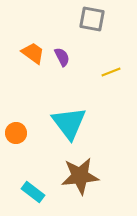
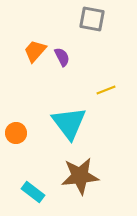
orange trapezoid: moved 2 px right, 2 px up; rotated 85 degrees counterclockwise
yellow line: moved 5 px left, 18 px down
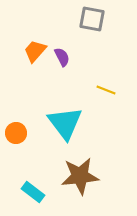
yellow line: rotated 42 degrees clockwise
cyan triangle: moved 4 px left
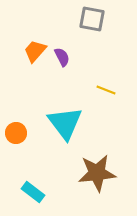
brown star: moved 17 px right, 3 px up
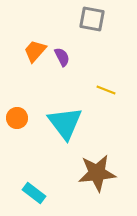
orange circle: moved 1 px right, 15 px up
cyan rectangle: moved 1 px right, 1 px down
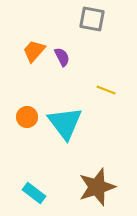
orange trapezoid: moved 1 px left
orange circle: moved 10 px right, 1 px up
brown star: moved 14 px down; rotated 12 degrees counterclockwise
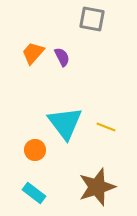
orange trapezoid: moved 1 px left, 2 px down
yellow line: moved 37 px down
orange circle: moved 8 px right, 33 px down
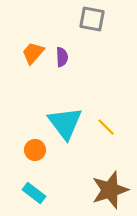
purple semicircle: rotated 24 degrees clockwise
yellow line: rotated 24 degrees clockwise
brown star: moved 13 px right, 3 px down
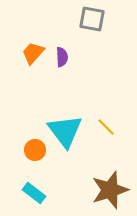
cyan triangle: moved 8 px down
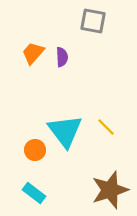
gray square: moved 1 px right, 2 px down
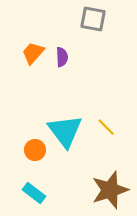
gray square: moved 2 px up
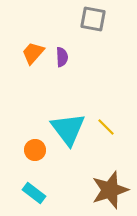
cyan triangle: moved 3 px right, 2 px up
